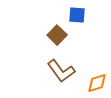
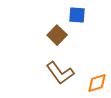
brown L-shape: moved 1 px left, 2 px down
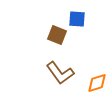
blue square: moved 4 px down
brown square: rotated 24 degrees counterclockwise
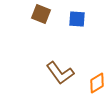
brown square: moved 16 px left, 21 px up
orange diamond: rotated 15 degrees counterclockwise
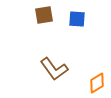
brown square: moved 3 px right, 1 px down; rotated 30 degrees counterclockwise
brown L-shape: moved 6 px left, 4 px up
